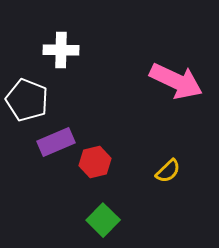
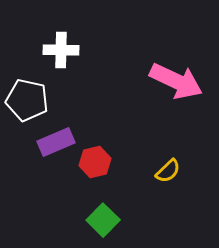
white pentagon: rotated 9 degrees counterclockwise
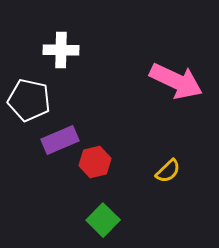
white pentagon: moved 2 px right
purple rectangle: moved 4 px right, 2 px up
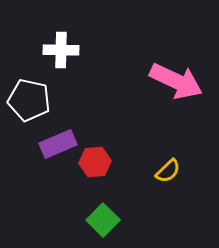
purple rectangle: moved 2 px left, 4 px down
red hexagon: rotated 8 degrees clockwise
